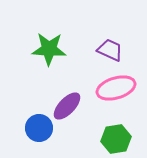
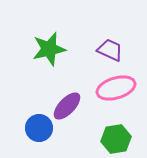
green star: rotated 16 degrees counterclockwise
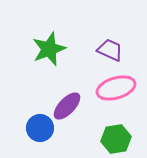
green star: rotated 8 degrees counterclockwise
blue circle: moved 1 px right
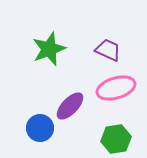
purple trapezoid: moved 2 px left
purple ellipse: moved 3 px right
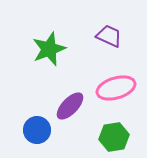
purple trapezoid: moved 1 px right, 14 px up
blue circle: moved 3 px left, 2 px down
green hexagon: moved 2 px left, 2 px up
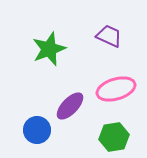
pink ellipse: moved 1 px down
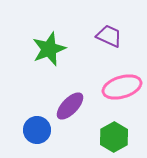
pink ellipse: moved 6 px right, 2 px up
green hexagon: rotated 20 degrees counterclockwise
